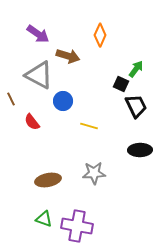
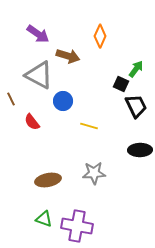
orange diamond: moved 1 px down
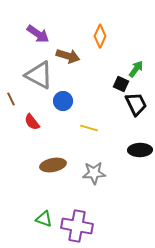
black trapezoid: moved 2 px up
yellow line: moved 2 px down
brown ellipse: moved 5 px right, 15 px up
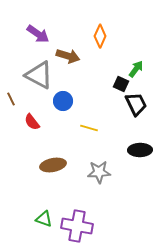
gray star: moved 5 px right, 1 px up
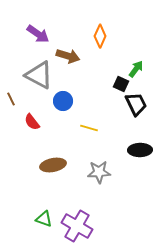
purple cross: rotated 20 degrees clockwise
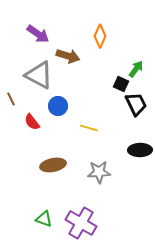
blue circle: moved 5 px left, 5 px down
purple cross: moved 4 px right, 3 px up
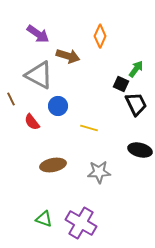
black ellipse: rotated 15 degrees clockwise
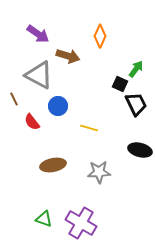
black square: moved 1 px left
brown line: moved 3 px right
